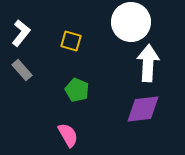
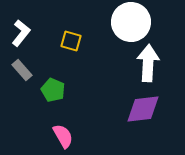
green pentagon: moved 24 px left
pink semicircle: moved 5 px left, 1 px down
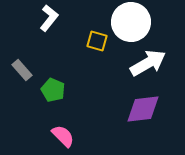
white L-shape: moved 28 px right, 15 px up
yellow square: moved 26 px right
white arrow: rotated 57 degrees clockwise
pink semicircle: rotated 15 degrees counterclockwise
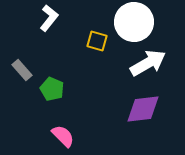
white circle: moved 3 px right
green pentagon: moved 1 px left, 1 px up
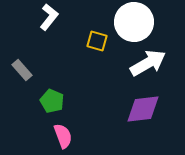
white L-shape: moved 1 px up
green pentagon: moved 12 px down
pink semicircle: rotated 25 degrees clockwise
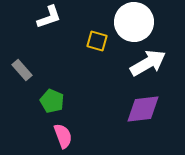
white L-shape: rotated 32 degrees clockwise
